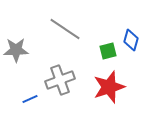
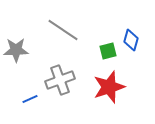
gray line: moved 2 px left, 1 px down
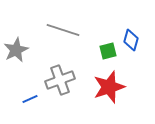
gray line: rotated 16 degrees counterclockwise
gray star: rotated 25 degrees counterclockwise
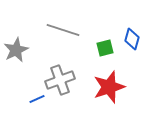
blue diamond: moved 1 px right, 1 px up
green square: moved 3 px left, 3 px up
blue line: moved 7 px right
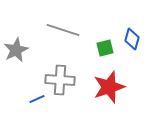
gray cross: rotated 24 degrees clockwise
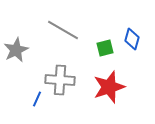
gray line: rotated 12 degrees clockwise
blue line: rotated 42 degrees counterclockwise
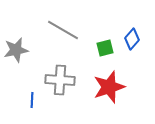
blue diamond: rotated 25 degrees clockwise
gray star: rotated 15 degrees clockwise
blue line: moved 5 px left, 1 px down; rotated 21 degrees counterclockwise
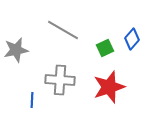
green square: rotated 12 degrees counterclockwise
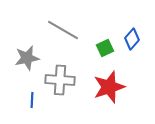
gray star: moved 11 px right, 8 px down
